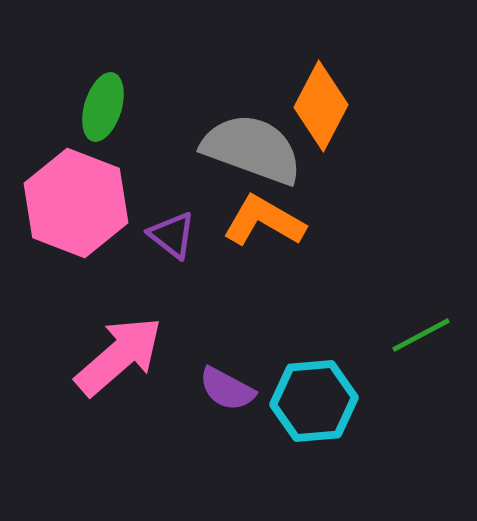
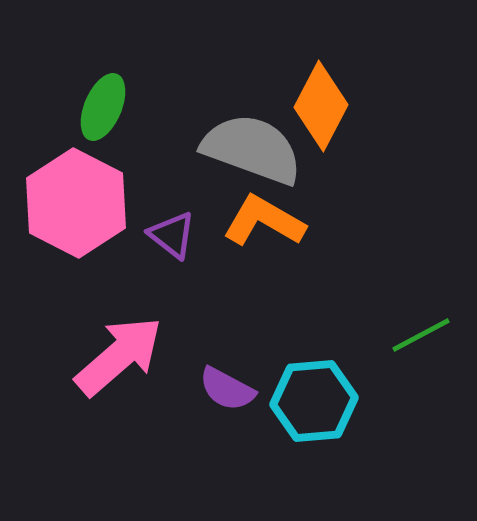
green ellipse: rotated 6 degrees clockwise
pink hexagon: rotated 6 degrees clockwise
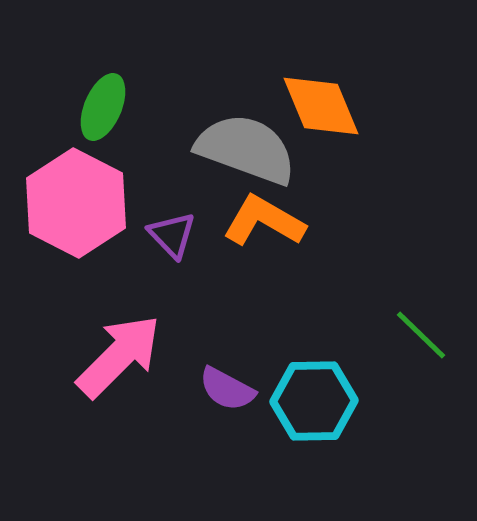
orange diamond: rotated 50 degrees counterclockwise
gray semicircle: moved 6 px left
purple triangle: rotated 8 degrees clockwise
green line: rotated 72 degrees clockwise
pink arrow: rotated 4 degrees counterclockwise
cyan hexagon: rotated 4 degrees clockwise
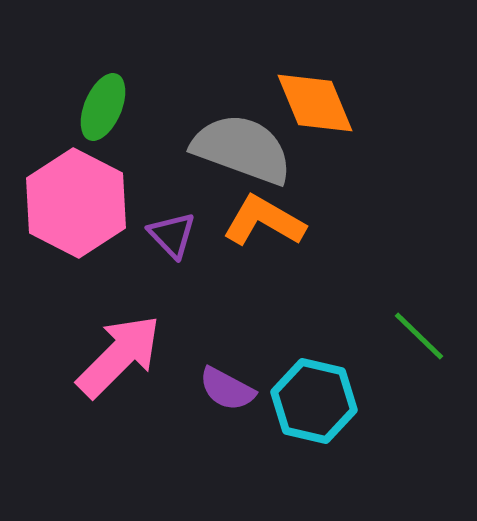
orange diamond: moved 6 px left, 3 px up
gray semicircle: moved 4 px left
green line: moved 2 px left, 1 px down
cyan hexagon: rotated 14 degrees clockwise
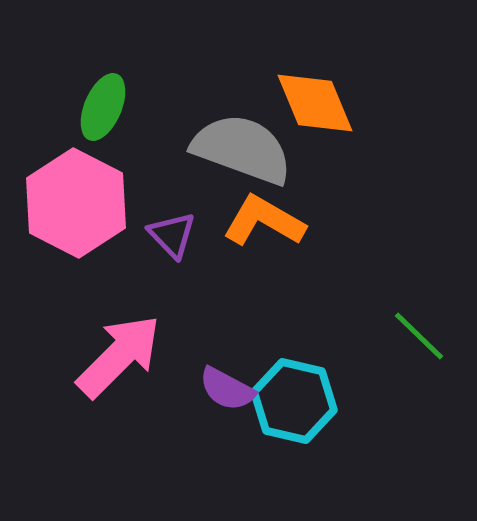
cyan hexagon: moved 20 px left
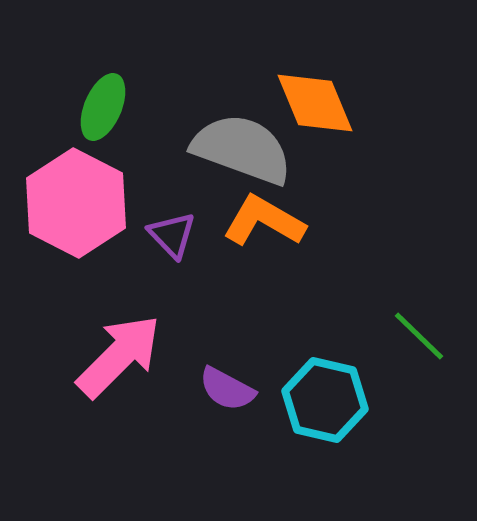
cyan hexagon: moved 31 px right, 1 px up
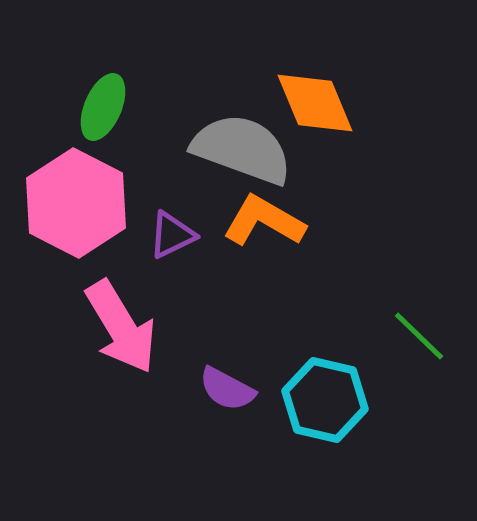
purple triangle: rotated 48 degrees clockwise
pink arrow: moved 2 px right, 29 px up; rotated 104 degrees clockwise
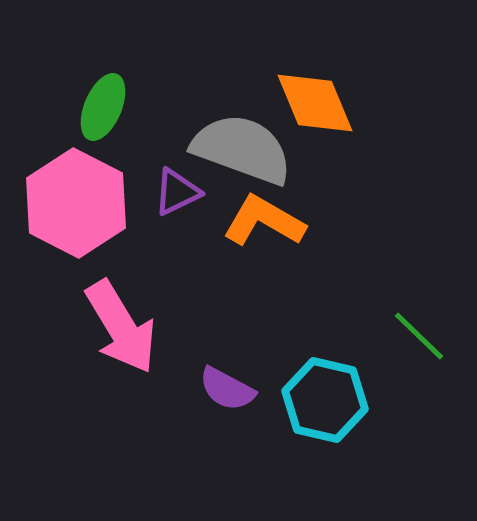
purple triangle: moved 5 px right, 43 px up
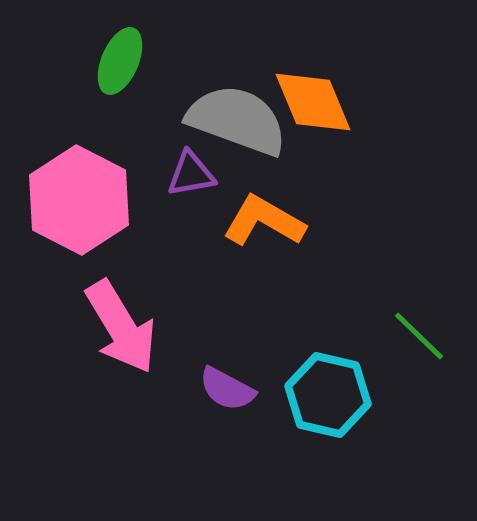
orange diamond: moved 2 px left, 1 px up
green ellipse: moved 17 px right, 46 px up
gray semicircle: moved 5 px left, 29 px up
purple triangle: moved 14 px right, 18 px up; rotated 16 degrees clockwise
pink hexagon: moved 3 px right, 3 px up
cyan hexagon: moved 3 px right, 5 px up
